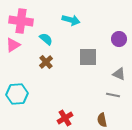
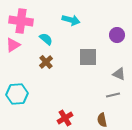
purple circle: moved 2 px left, 4 px up
gray line: rotated 24 degrees counterclockwise
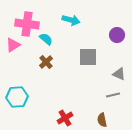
pink cross: moved 6 px right, 3 px down
cyan hexagon: moved 3 px down
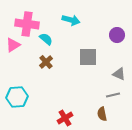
brown semicircle: moved 6 px up
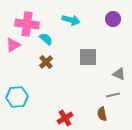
purple circle: moved 4 px left, 16 px up
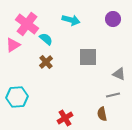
pink cross: rotated 30 degrees clockwise
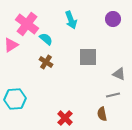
cyan arrow: rotated 54 degrees clockwise
pink triangle: moved 2 px left
brown cross: rotated 16 degrees counterclockwise
cyan hexagon: moved 2 px left, 2 px down
red cross: rotated 14 degrees counterclockwise
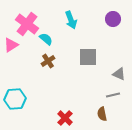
brown cross: moved 2 px right, 1 px up; rotated 24 degrees clockwise
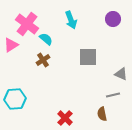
brown cross: moved 5 px left, 1 px up
gray triangle: moved 2 px right
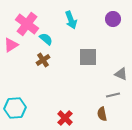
cyan hexagon: moved 9 px down
